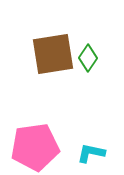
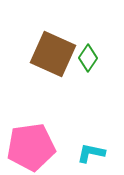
brown square: rotated 33 degrees clockwise
pink pentagon: moved 4 px left
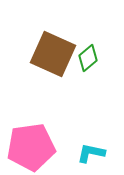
green diamond: rotated 16 degrees clockwise
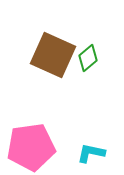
brown square: moved 1 px down
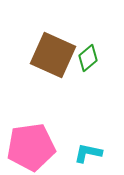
cyan L-shape: moved 3 px left
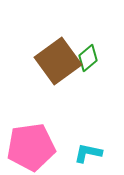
brown square: moved 5 px right, 6 px down; rotated 30 degrees clockwise
